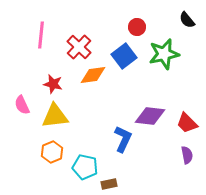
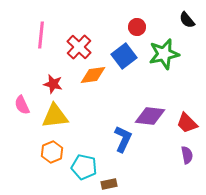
cyan pentagon: moved 1 px left
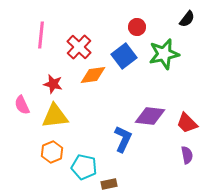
black semicircle: moved 1 px up; rotated 102 degrees counterclockwise
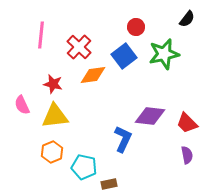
red circle: moved 1 px left
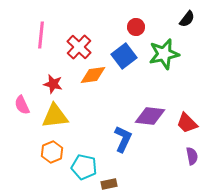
purple semicircle: moved 5 px right, 1 px down
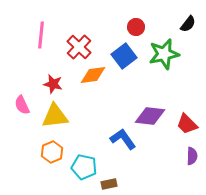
black semicircle: moved 1 px right, 5 px down
red trapezoid: moved 1 px down
blue L-shape: rotated 60 degrees counterclockwise
purple semicircle: rotated 12 degrees clockwise
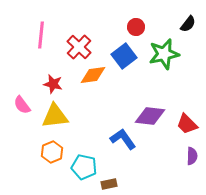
pink semicircle: rotated 12 degrees counterclockwise
